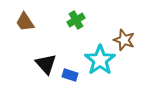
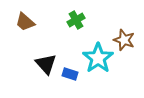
brown trapezoid: rotated 15 degrees counterclockwise
cyan star: moved 2 px left, 2 px up
blue rectangle: moved 1 px up
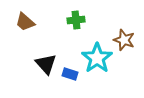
green cross: rotated 24 degrees clockwise
cyan star: moved 1 px left
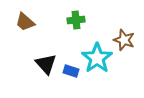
blue rectangle: moved 1 px right, 3 px up
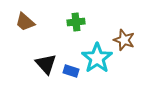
green cross: moved 2 px down
